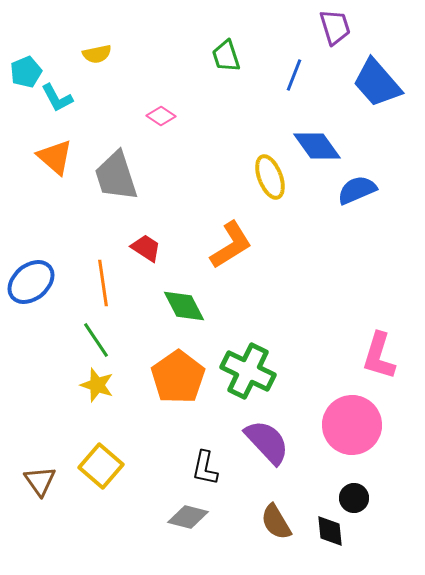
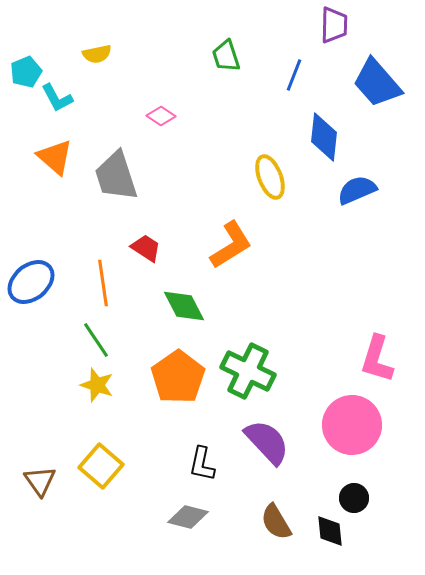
purple trapezoid: moved 1 px left, 2 px up; rotated 18 degrees clockwise
blue diamond: moved 7 px right, 9 px up; rotated 42 degrees clockwise
pink L-shape: moved 2 px left, 3 px down
black L-shape: moved 3 px left, 4 px up
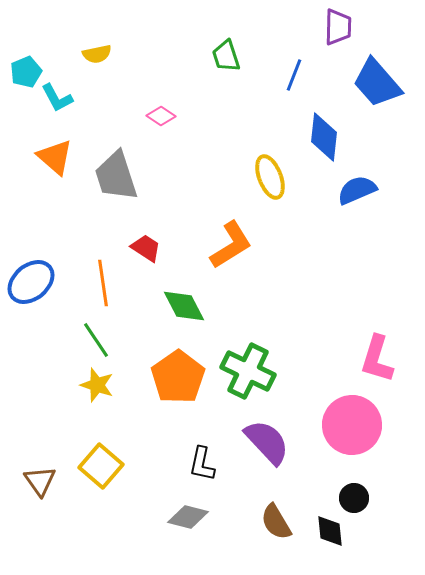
purple trapezoid: moved 4 px right, 2 px down
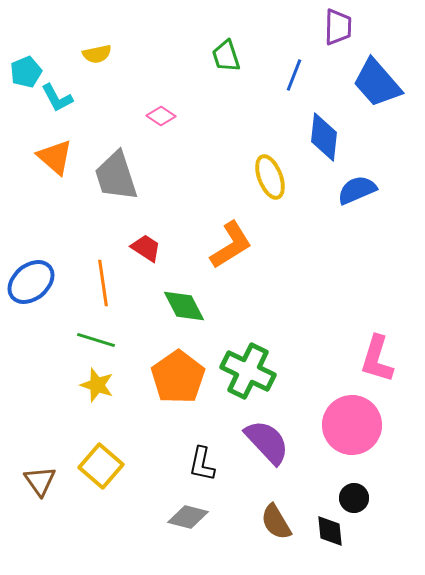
green line: rotated 39 degrees counterclockwise
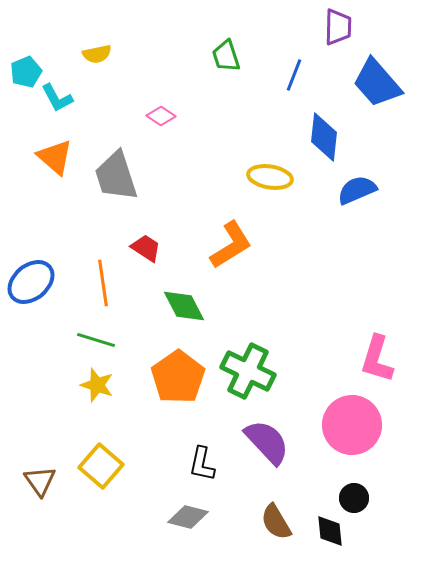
yellow ellipse: rotated 60 degrees counterclockwise
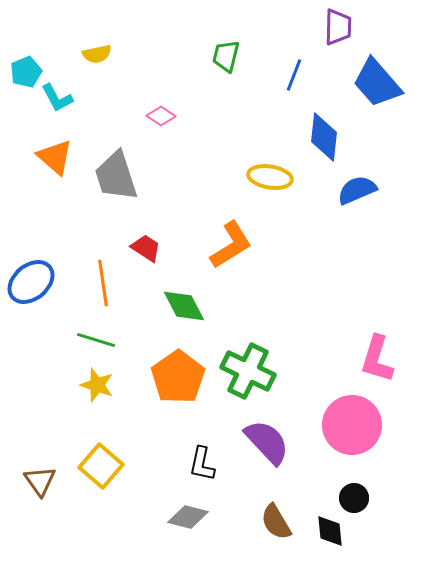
green trapezoid: rotated 32 degrees clockwise
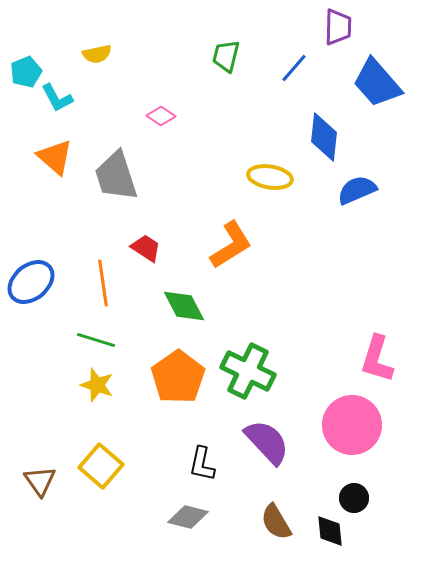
blue line: moved 7 px up; rotated 20 degrees clockwise
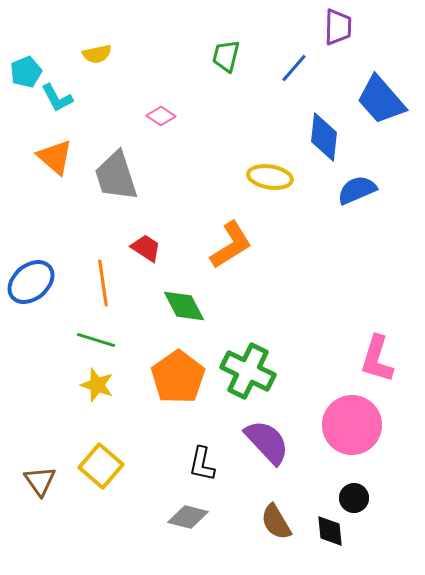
blue trapezoid: moved 4 px right, 17 px down
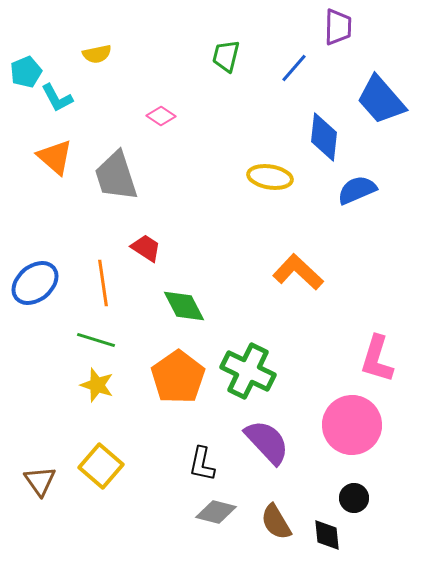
orange L-shape: moved 67 px right, 27 px down; rotated 105 degrees counterclockwise
blue ellipse: moved 4 px right, 1 px down
gray diamond: moved 28 px right, 5 px up
black diamond: moved 3 px left, 4 px down
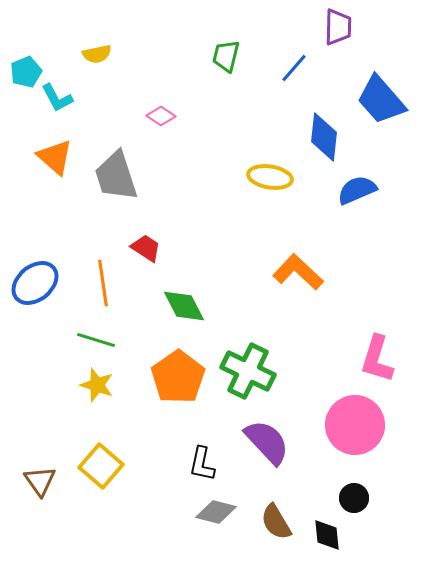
pink circle: moved 3 px right
